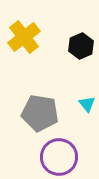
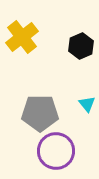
yellow cross: moved 2 px left
gray pentagon: rotated 9 degrees counterclockwise
purple circle: moved 3 px left, 6 px up
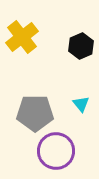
cyan triangle: moved 6 px left
gray pentagon: moved 5 px left
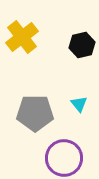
black hexagon: moved 1 px right, 1 px up; rotated 10 degrees clockwise
cyan triangle: moved 2 px left
purple circle: moved 8 px right, 7 px down
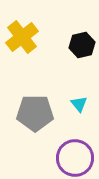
purple circle: moved 11 px right
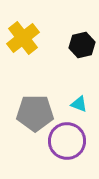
yellow cross: moved 1 px right, 1 px down
cyan triangle: rotated 30 degrees counterclockwise
purple circle: moved 8 px left, 17 px up
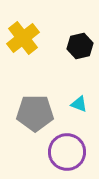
black hexagon: moved 2 px left, 1 px down
purple circle: moved 11 px down
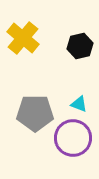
yellow cross: rotated 12 degrees counterclockwise
purple circle: moved 6 px right, 14 px up
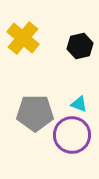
purple circle: moved 1 px left, 3 px up
